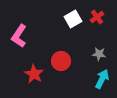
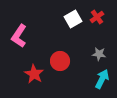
red circle: moved 1 px left
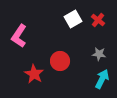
red cross: moved 1 px right, 3 px down; rotated 16 degrees counterclockwise
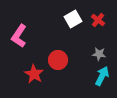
red circle: moved 2 px left, 1 px up
cyan arrow: moved 3 px up
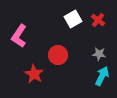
red circle: moved 5 px up
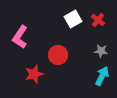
pink L-shape: moved 1 px right, 1 px down
gray star: moved 2 px right, 3 px up
red star: rotated 24 degrees clockwise
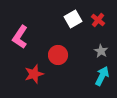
gray star: rotated 24 degrees clockwise
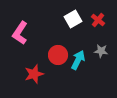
pink L-shape: moved 4 px up
gray star: rotated 24 degrees counterclockwise
cyan arrow: moved 24 px left, 16 px up
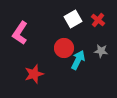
red circle: moved 6 px right, 7 px up
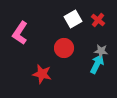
cyan arrow: moved 19 px right, 4 px down
red star: moved 8 px right; rotated 30 degrees clockwise
